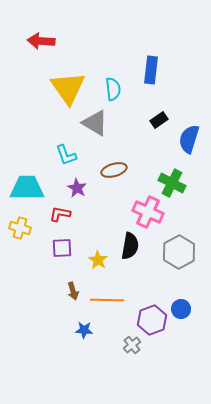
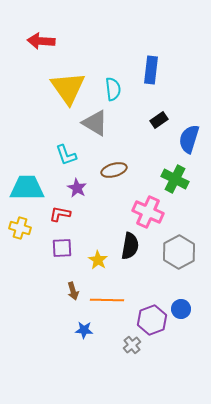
green cross: moved 3 px right, 4 px up
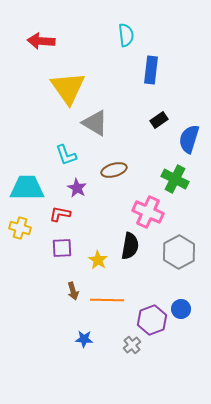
cyan semicircle: moved 13 px right, 54 px up
blue star: moved 9 px down
